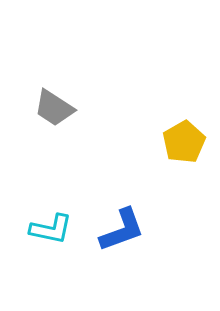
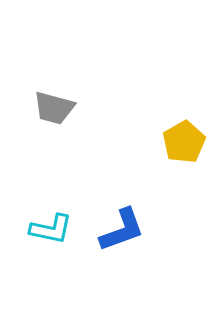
gray trapezoid: rotated 18 degrees counterclockwise
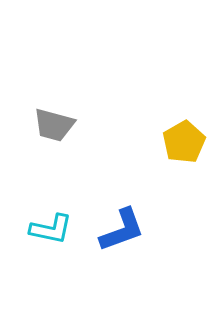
gray trapezoid: moved 17 px down
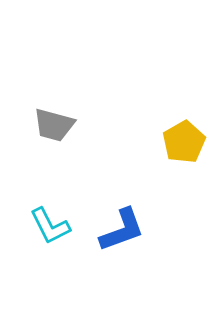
cyan L-shape: moved 1 px left, 3 px up; rotated 51 degrees clockwise
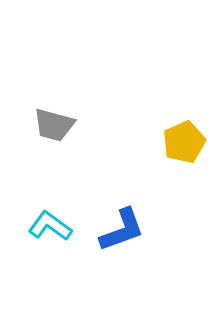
yellow pentagon: rotated 6 degrees clockwise
cyan L-shape: rotated 153 degrees clockwise
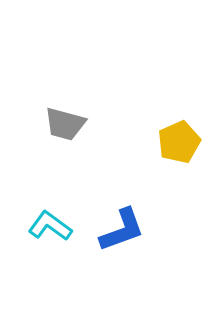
gray trapezoid: moved 11 px right, 1 px up
yellow pentagon: moved 5 px left
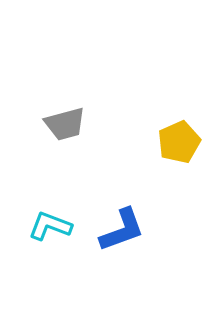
gray trapezoid: rotated 30 degrees counterclockwise
cyan L-shape: rotated 15 degrees counterclockwise
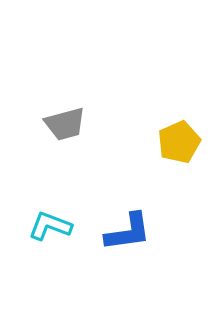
blue L-shape: moved 6 px right, 2 px down; rotated 12 degrees clockwise
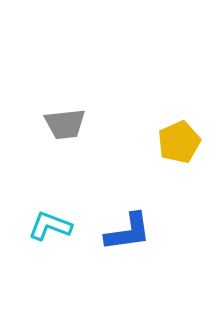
gray trapezoid: rotated 9 degrees clockwise
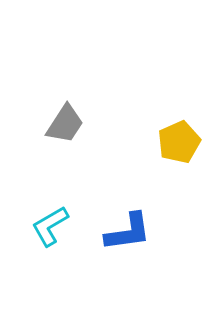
gray trapezoid: rotated 51 degrees counterclockwise
cyan L-shape: rotated 51 degrees counterclockwise
